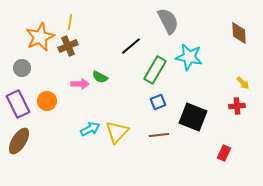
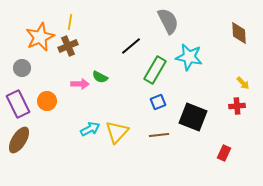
brown ellipse: moved 1 px up
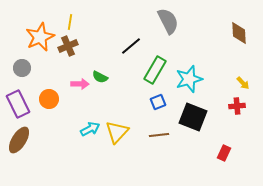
cyan star: moved 22 px down; rotated 28 degrees counterclockwise
orange circle: moved 2 px right, 2 px up
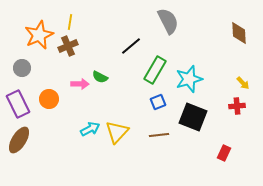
orange star: moved 1 px left, 2 px up
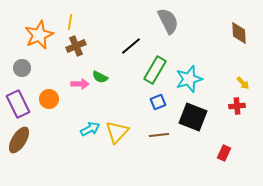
brown cross: moved 8 px right
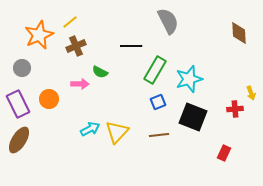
yellow line: rotated 42 degrees clockwise
black line: rotated 40 degrees clockwise
green semicircle: moved 5 px up
yellow arrow: moved 8 px right, 10 px down; rotated 24 degrees clockwise
red cross: moved 2 px left, 3 px down
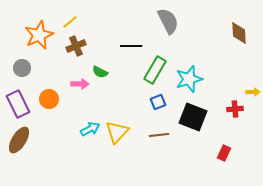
yellow arrow: moved 2 px right, 1 px up; rotated 72 degrees counterclockwise
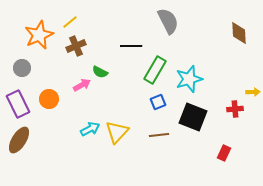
pink arrow: moved 2 px right, 1 px down; rotated 30 degrees counterclockwise
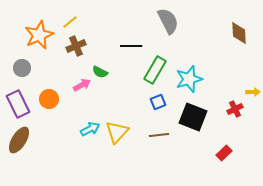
red cross: rotated 21 degrees counterclockwise
red rectangle: rotated 21 degrees clockwise
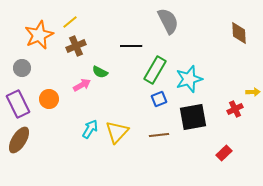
blue square: moved 1 px right, 3 px up
black square: rotated 32 degrees counterclockwise
cyan arrow: rotated 30 degrees counterclockwise
